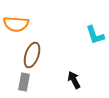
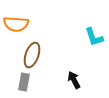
cyan L-shape: moved 1 px left, 2 px down
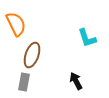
orange semicircle: rotated 120 degrees counterclockwise
cyan L-shape: moved 7 px left, 1 px down
black arrow: moved 2 px right, 1 px down
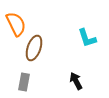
brown ellipse: moved 2 px right, 7 px up
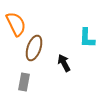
cyan L-shape: rotated 20 degrees clockwise
black arrow: moved 12 px left, 18 px up
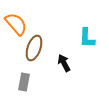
orange semicircle: rotated 15 degrees counterclockwise
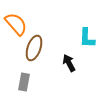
black arrow: moved 5 px right
